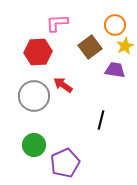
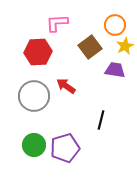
red arrow: moved 3 px right, 1 px down
purple pentagon: moved 15 px up; rotated 8 degrees clockwise
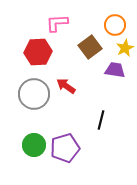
yellow star: moved 2 px down
gray circle: moved 2 px up
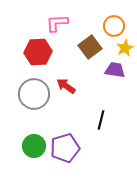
orange circle: moved 1 px left, 1 px down
green circle: moved 1 px down
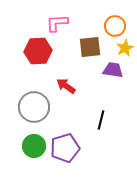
orange circle: moved 1 px right
brown square: rotated 30 degrees clockwise
red hexagon: moved 1 px up
purple trapezoid: moved 2 px left
gray circle: moved 13 px down
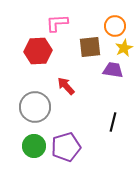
yellow star: moved 1 px left
red arrow: rotated 12 degrees clockwise
gray circle: moved 1 px right
black line: moved 12 px right, 2 px down
purple pentagon: moved 1 px right, 1 px up
